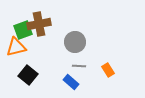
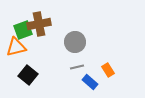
gray line: moved 2 px left, 1 px down; rotated 16 degrees counterclockwise
blue rectangle: moved 19 px right
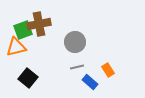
black square: moved 3 px down
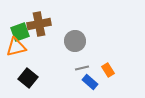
green square: moved 3 px left, 2 px down
gray circle: moved 1 px up
gray line: moved 5 px right, 1 px down
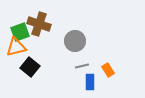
brown cross: rotated 30 degrees clockwise
gray line: moved 2 px up
black square: moved 2 px right, 11 px up
blue rectangle: rotated 49 degrees clockwise
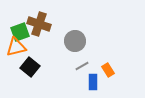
gray line: rotated 16 degrees counterclockwise
blue rectangle: moved 3 px right
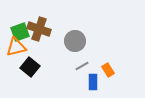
brown cross: moved 5 px down
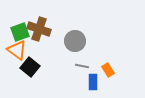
orange triangle: moved 1 px right, 3 px down; rotated 50 degrees clockwise
gray line: rotated 40 degrees clockwise
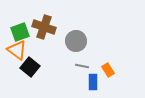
brown cross: moved 5 px right, 2 px up
gray circle: moved 1 px right
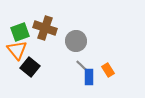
brown cross: moved 1 px right, 1 px down
orange triangle: rotated 15 degrees clockwise
gray line: rotated 32 degrees clockwise
blue rectangle: moved 4 px left, 5 px up
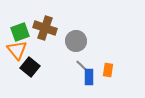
orange rectangle: rotated 40 degrees clockwise
